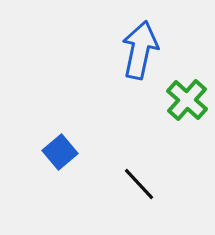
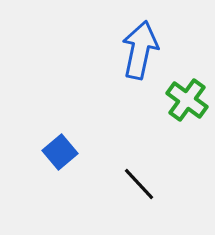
green cross: rotated 6 degrees counterclockwise
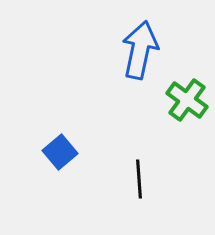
black line: moved 5 px up; rotated 39 degrees clockwise
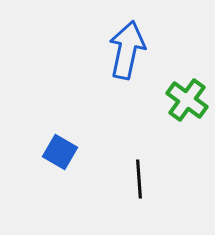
blue arrow: moved 13 px left
blue square: rotated 20 degrees counterclockwise
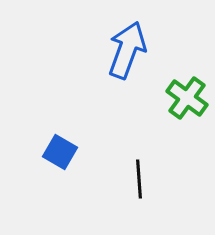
blue arrow: rotated 8 degrees clockwise
green cross: moved 2 px up
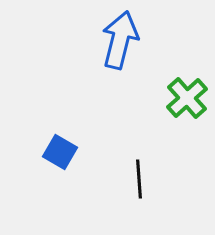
blue arrow: moved 7 px left, 10 px up; rotated 6 degrees counterclockwise
green cross: rotated 12 degrees clockwise
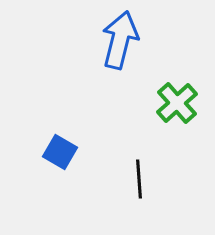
green cross: moved 10 px left, 5 px down
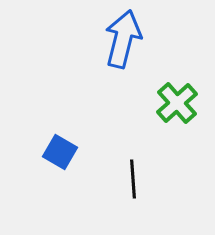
blue arrow: moved 3 px right, 1 px up
black line: moved 6 px left
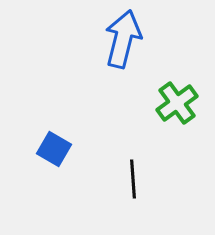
green cross: rotated 6 degrees clockwise
blue square: moved 6 px left, 3 px up
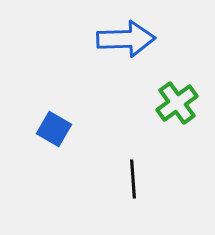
blue arrow: moved 3 px right; rotated 74 degrees clockwise
blue square: moved 20 px up
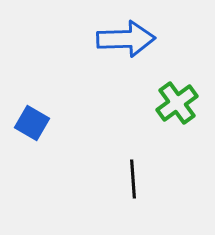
blue square: moved 22 px left, 6 px up
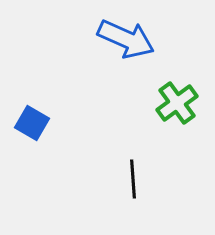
blue arrow: rotated 26 degrees clockwise
